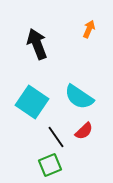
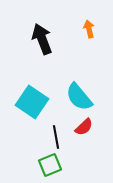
orange arrow: rotated 36 degrees counterclockwise
black arrow: moved 5 px right, 5 px up
cyan semicircle: rotated 16 degrees clockwise
red semicircle: moved 4 px up
black line: rotated 25 degrees clockwise
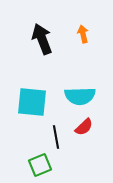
orange arrow: moved 6 px left, 5 px down
cyan semicircle: moved 1 px right, 1 px up; rotated 52 degrees counterclockwise
cyan square: rotated 28 degrees counterclockwise
green square: moved 10 px left
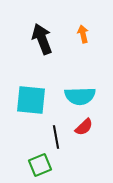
cyan square: moved 1 px left, 2 px up
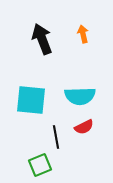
red semicircle: rotated 18 degrees clockwise
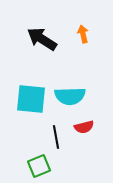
black arrow: rotated 36 degrees counterclockwise
cyan semicircle: moved 10 px left
cyan square: moved 1 px up
red semicircle: rotated 12 degrees clockwise
green square: moved 1 px left, 1 px down
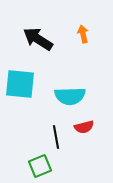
black arrow: moved 4 px left
cyan square: moved 11 px left, 15 px up
green square: moved 1 px right
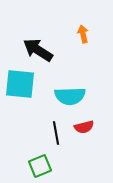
black arrow: moved 11 px down
black line: moved 4 px up
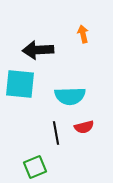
black arrow: rotated 36 degrees counterclockwise
green square: moved 5 px left, 1 px down
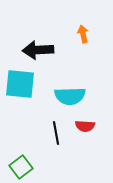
red semicircle: moved 1 px right, 1 px up; rotated 18 degrees clockwise
green square: moved 14 px left; rotated 15 degrees counterclockwise
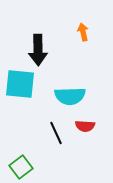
orange arrow: moved 2 px up
black arrow: rotated 88 degrees counterclockwise
black line: rotated 15 degrees counterclockwise
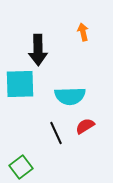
cyan square: rotated 8 degrees counterclockwise
red semicircle: rotated 144 degrees clockwise
